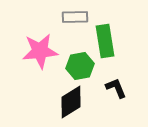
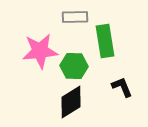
green hexagon: moved 6 px left; rotated 12 degrees clockwise
black L-shape: moved 6 px right, 1 px up
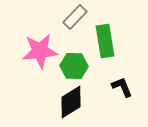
gray rectangle: rotated 45 degrees counterclockwise
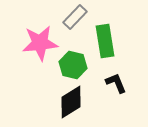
pink star: moved 8 px up
green hexagon: moved 1 px left, 1 px up; rotated 12 degrees clockwise
black L-shape: moved 6 px left, 4 px up
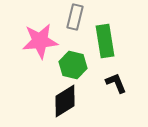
gray rectangle: rotated 30 degrees counterclockwise
pink star: moved 2 px up
black diamond: moved 6 px left, 1 px up
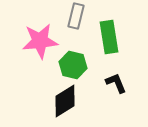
gray rectangle: moved 1 px right, 1 px up
green rectangle: moved 4 px right, 4 px up
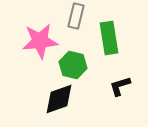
green rectangle: moved 1 px down
black L-shape: moved 4 px right, 3 px down; rotated 85 degrees counterclockwise
black diamond: moved 6 px left, 2 px up; rotated 12 degrees clockwise
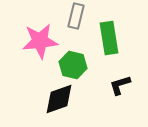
black L-shape: moved 1 px up
